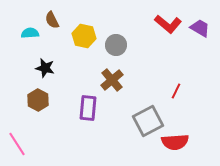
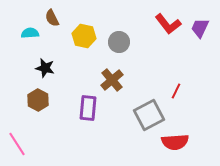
brown semicircle: moved 2 px up
red L-shape: rotated 12 degrees clockwise
purple trapezoid: rotated 95 degrees counterclockwise
gray circle: moved 3 px right, 3 px up
gray square: moved 1 px right, 6 px up
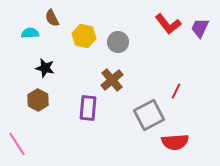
gray circle: moved 1 px left
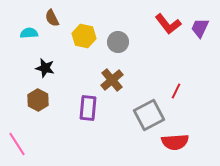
cyan semicircle: moved 1 px left
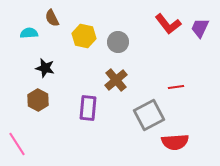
brown cross: moved 4 px right
red line: moved 4 px up; rotated 56 degrees clockwise
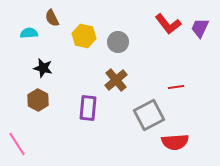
black star: moved 2 px left
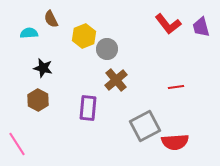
brown semicircle: moved 1 px left, 1 px down
purple trapezoid: moved 1 px right, 1 px up; rotated 40 degrees counterclockwise
yellow hexagon: rotated 25 degrees clockwise
gray circle: moved 11 px left, 7 px down
gray square: moved 4 px left, 11 px down
